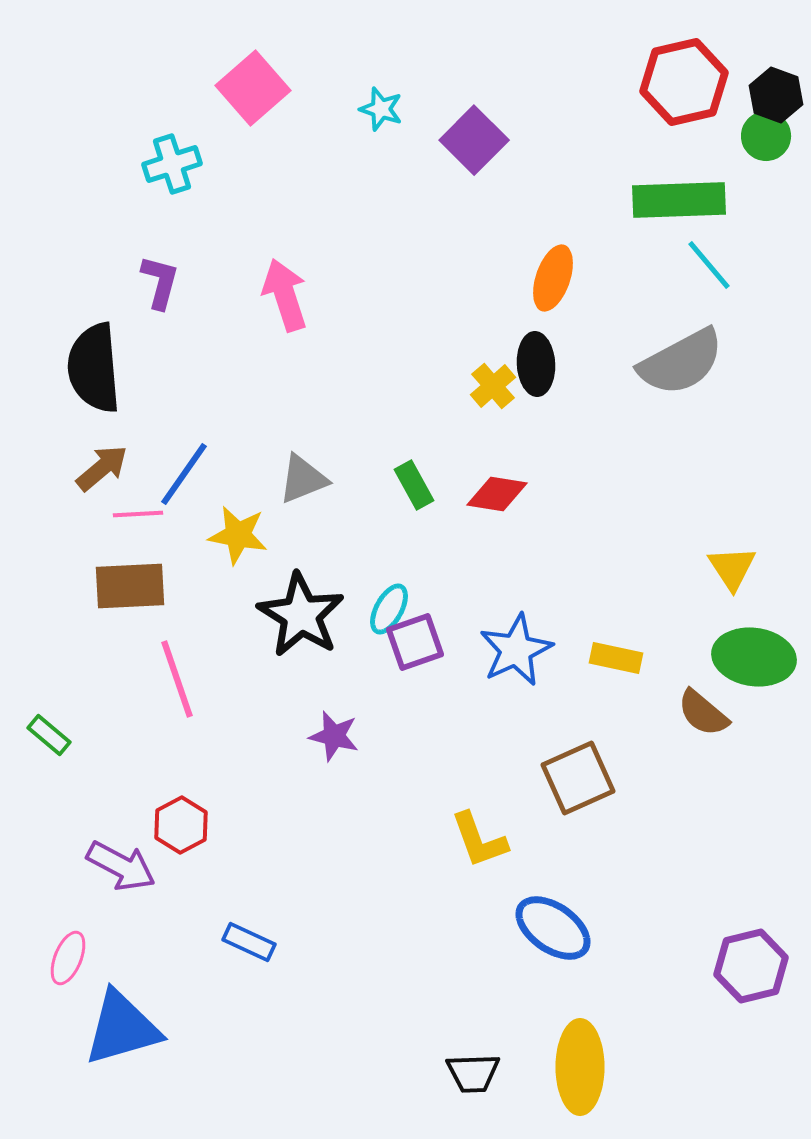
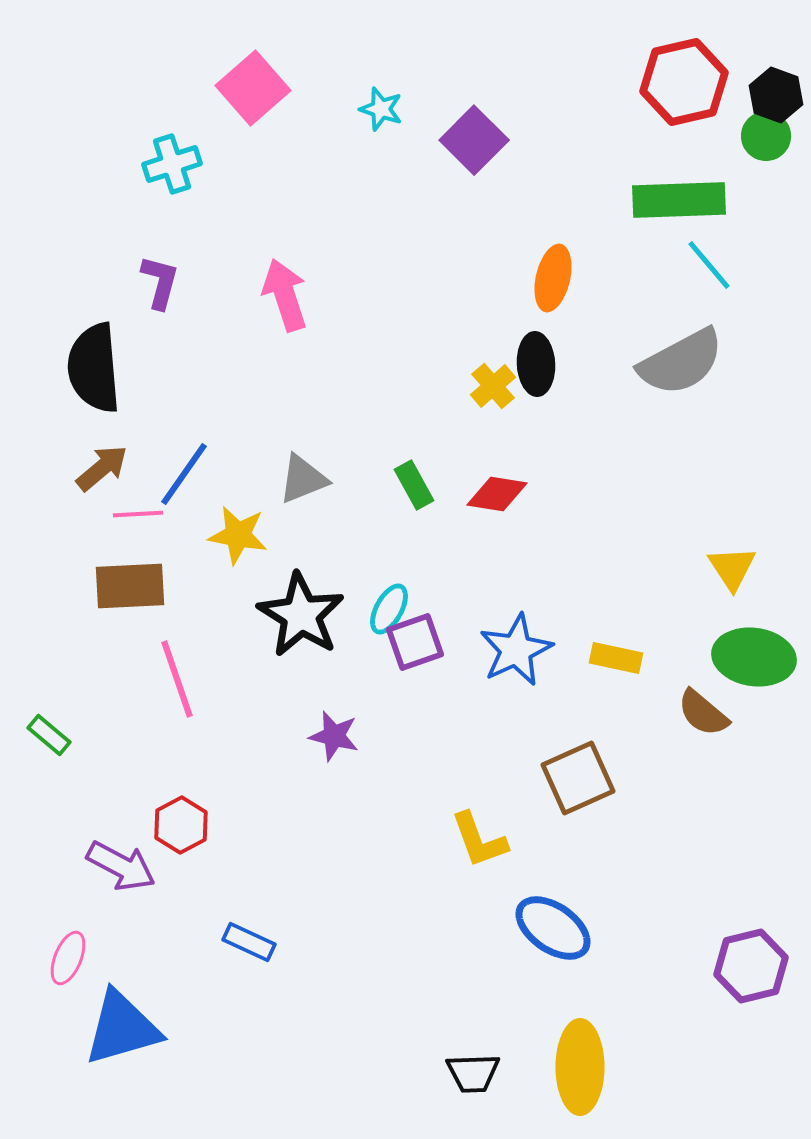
orange ellipse at (553, 278): rotated 6 degrees counterclockwise
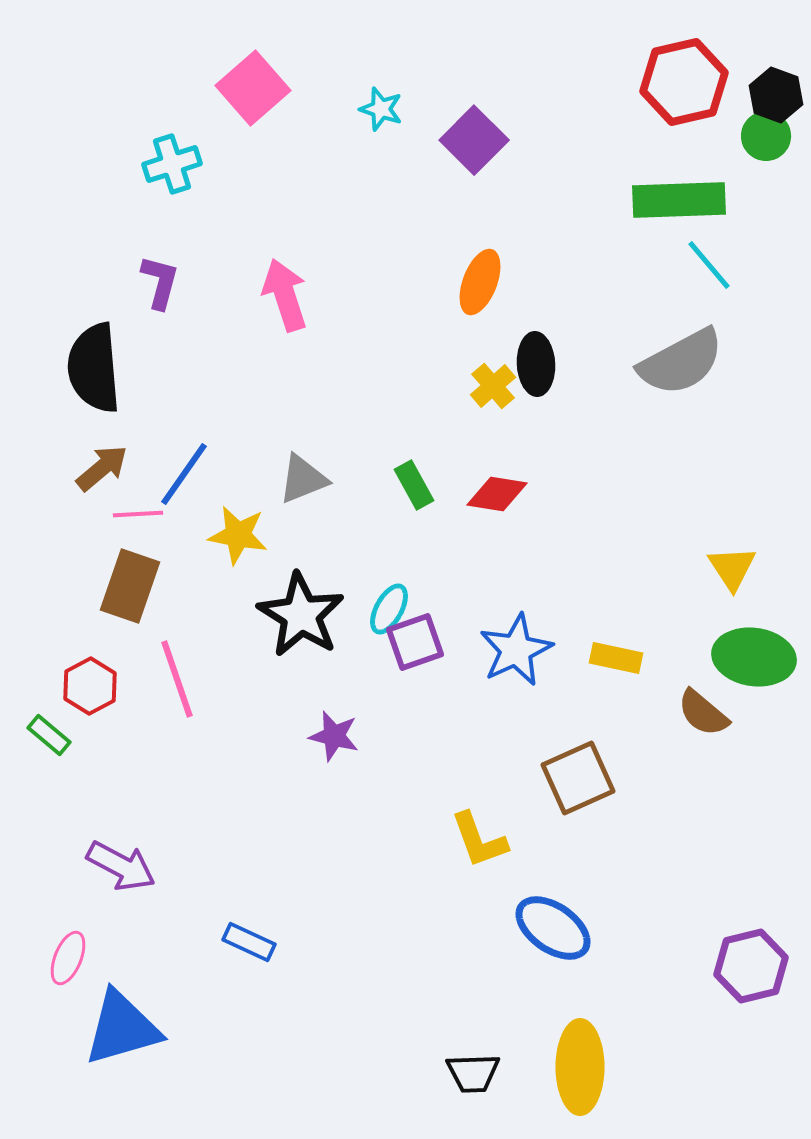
orange ellipse at (553, 278): moved 73 px left, 4 px down; rotated 8 degrees clockwise
brown rectangle at (130, 586): rotated 68 degrees counterclockwise
red hexagon at (181, 825): moved 91 px left, 139 px up
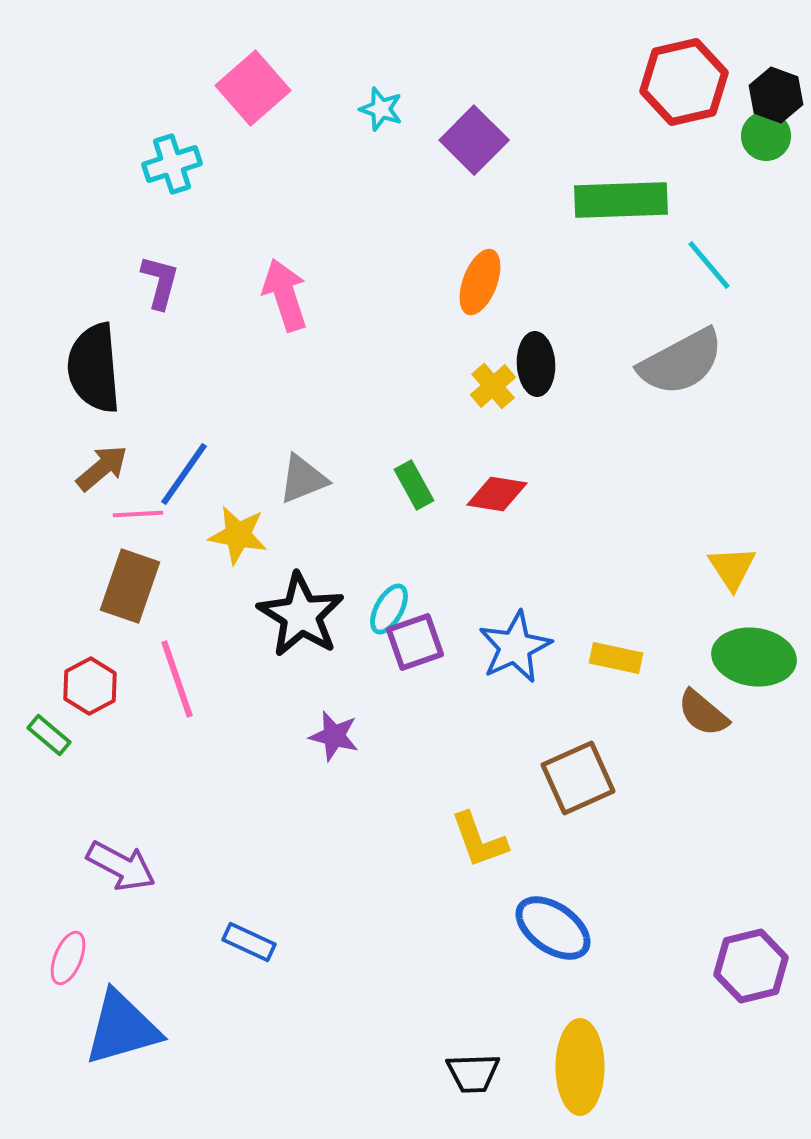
green rectangle at (679, 200): moved 58 px left
blue star at (516, 650): moved 1 px left, 3 px up
